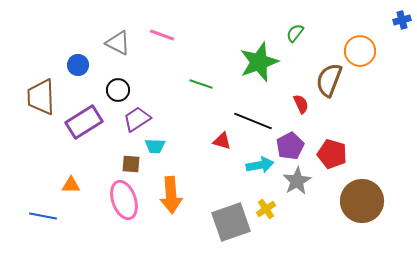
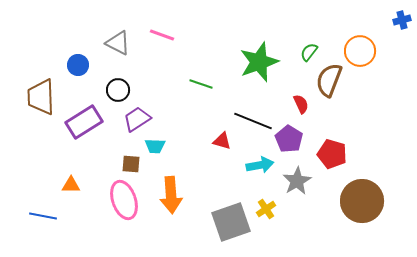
green semicircle: moved 14 px right, 19 px down
purple pentagon: moved 1 px left, 7 px up; rotated 12 degrees counterclockwise
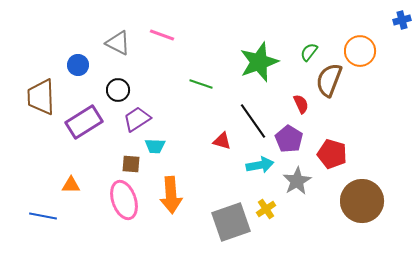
black line: rotated 33 degrees clockwise
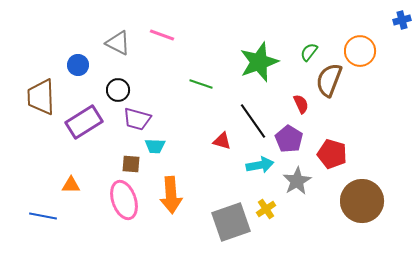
purple trapezoid: rotated 132 degrees counterclockwise
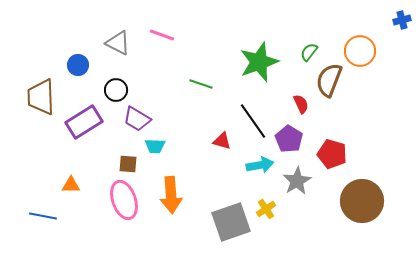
black circle: moved 2 px left
purple trapezoid: rotated 16 degrees clockwise
brown square: moved 3 px left
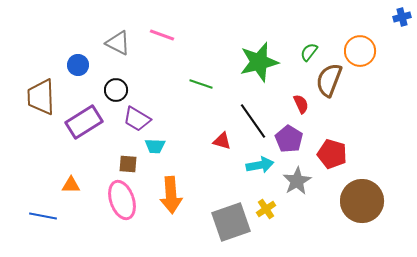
blue cross: moved 3 px up
green star: rotated 6 degrees clockwise
pink ellipse: moved 2 px left
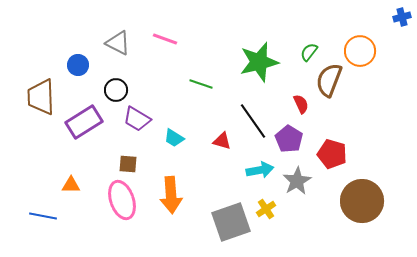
pink line: moved 3 px right, 4 px down
cyan trapezoid: moved 19 px right, 8 px up; rotated 30 degrees clockwise
cyan arrow: moved 5 px down
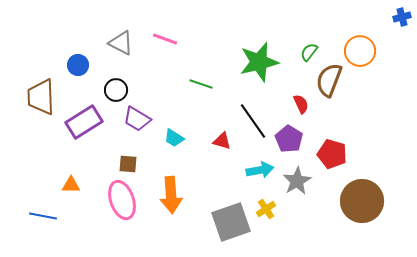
gray triangle: moved 3 px right
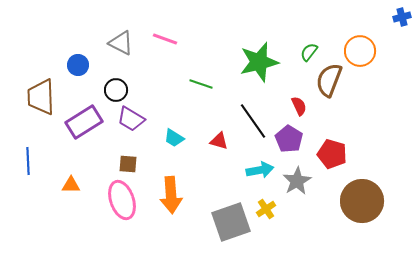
red semicircle: moved 2 px left, 2 px down
purple trapezoid: moved 6 px left
red triangle: moved 3 px left
blue line: moved 15 px left, 55 px up; rotated 76 degrees clockwise
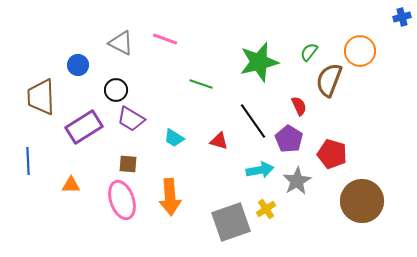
purple rectangle: moved 5 px down
orange arrow: moved 1 px left, 2 px down
